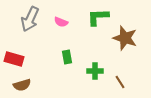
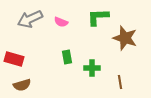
gray arrow: rotated 40 degrees clockwise
green cross: moved 3 px left, 3 px up
brown line: rotated 24 degrees clockwise
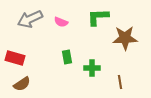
brown star: rotated 20 degrees counterclockwise
red rectangle: moved 1 px right, 1 px up
brown semicircle: moved 1 px up; rotated 18 degrees counterclockwise
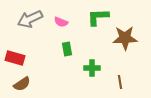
green rectangle: moved 8 px up
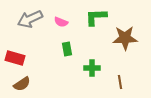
green L-shape: moved 2 px left
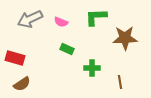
green rectangle: rotated 56 degrees counterclockwise
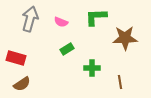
gray arrow: rotated 130 degrees clockwise
green rectangle: rotated 56 degrees counterclockwise
red rectangle: moved 1 px right
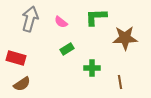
pink semicircle: rotated 16 degrees clockwise
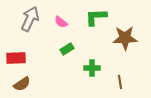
gray arrow: rotated 10 degrees clockwise
red rectangle: rotated 18 degrees counterclockwise
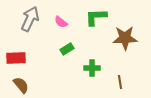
brown semicircle: moved 1 px left, 1 px down; rotated 96 degrees counterclockwise
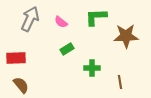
brown star: moved 1 px right, 2 px up
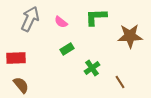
brown star: moved 4 px right
green cross: rotated 35 degrees counterclockwise
brown line: rotated 24 degrees counterclockwise
